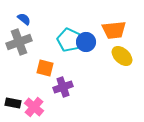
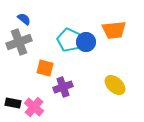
yellow ellipse: moved 7 px left, 29 px down
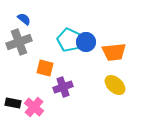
orange trapezoid: moved 22 px down
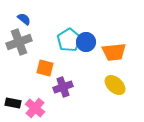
cyan pentagon: rotated 15 degrees clockwise
pink cross: moved 1 px right, 1 px down
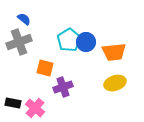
yellow ellipse: moved 2 px up; rotated 60 degrees counterclockwise
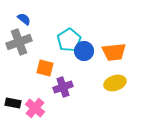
blue circle: moved 2 px left, 9 px down
